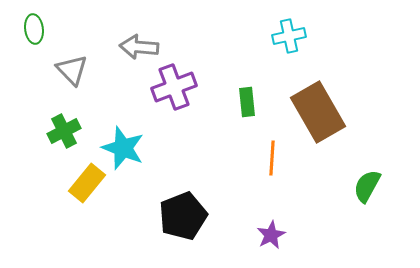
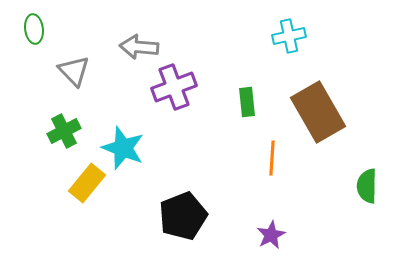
gray triangle: moved 2 px right, 1 px down
green semicircle: rotated 28 degrees counterclockwise
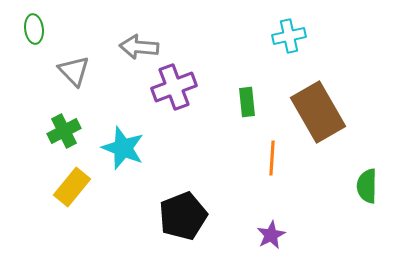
yellow rectangle: moved 15 px left, 4 px down
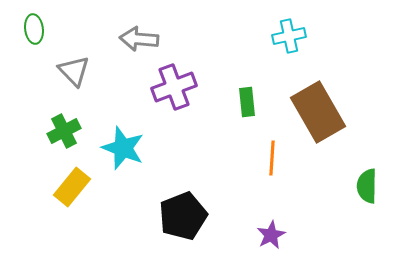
gray arrow: moved 8 px up
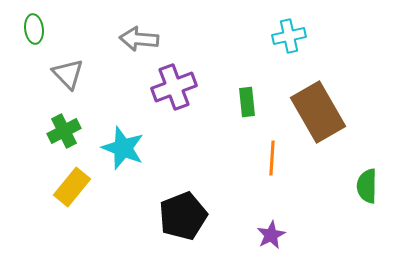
gray triangle: moved 6 px left, 3 px down
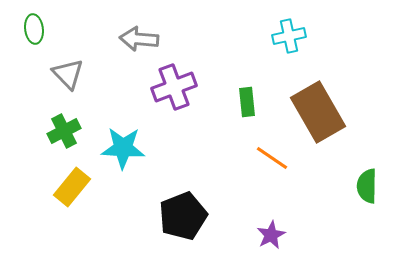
cyan star: rotated 18 degrees counterclockwise
orange line: rotated 60 degrees counterclockwise
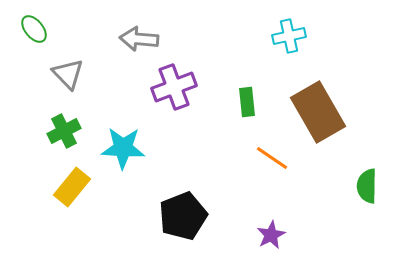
green ellipse: rotated 32 degrees counterclockwise
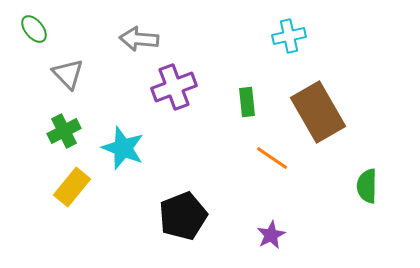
cyan star: rotated 18 degrees clockwise
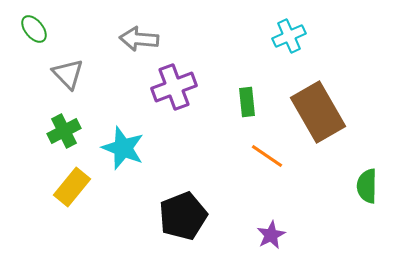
cyan cross: rotated 12 degrees counterclockwise
orange line: moved 5 px left, 2 px up
